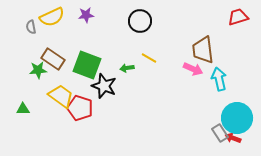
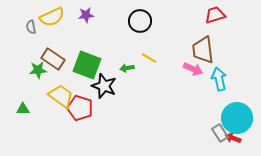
red trapezoid: moved 23 px left, 2 px up
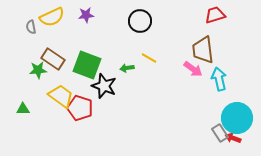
pink arrow: rotated 12 degrees clockwise
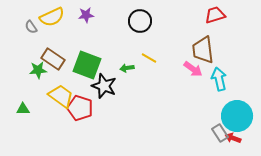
gray semicircle: rotated 24 degrees counterclockwise
cyan circle: moved 2 px up
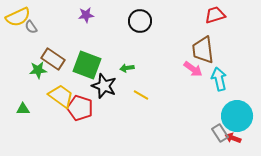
yellow semicircle: moved 34 px left
yellow line: moved 8 px left, 37 px down
